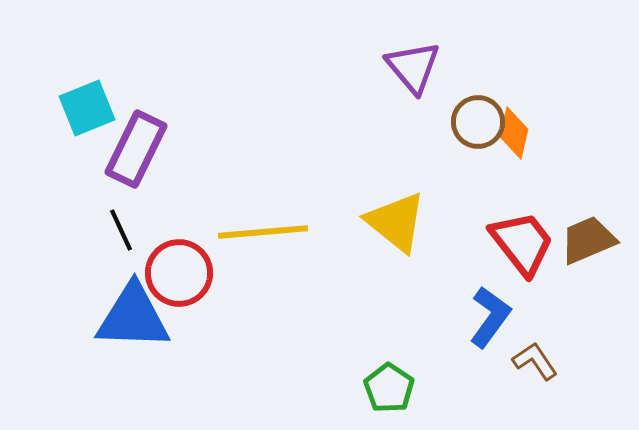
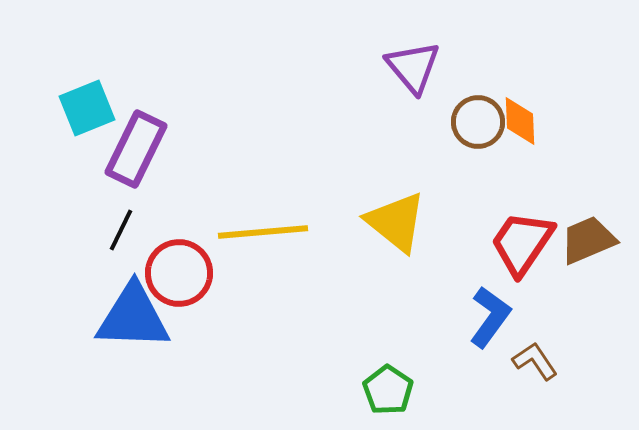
orange diamond: moved 6 px right, 12 px up; rotated 15 degrees counterclockwise
black line: rotated 51 degrees clockwise
red trapezoid: rotated 108 degrees counterclockwise
green pentagon: moved 1 px left, 2 px down
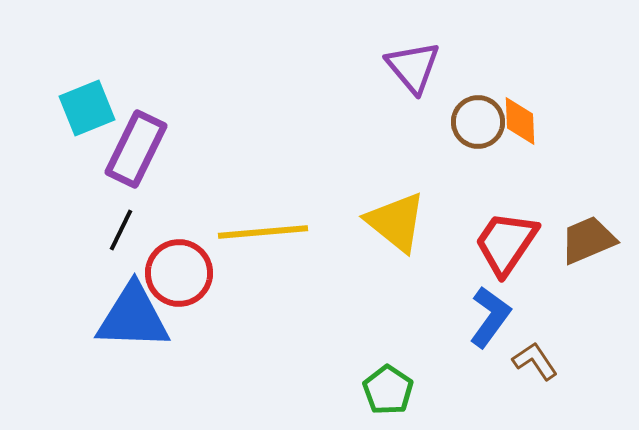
red trapezoid: moved 16 px left
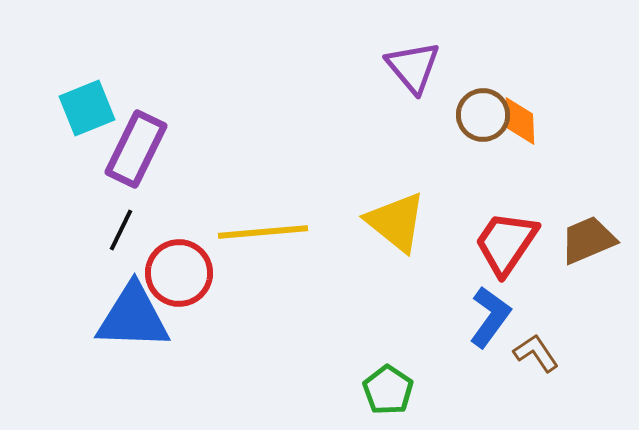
brown circle: moved 5 px right, 7 px up
brown L-shape: moved 1 px right, 8 px up
